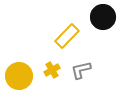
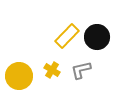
black circle: moved 6 px left, 20 px down
yellow cross: rotated 28 degrees counterclockwise
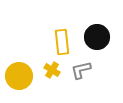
yellow rectangle: moved 5 px left, 6 px down; rotated 50 degrees counterclockwise
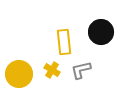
black circle: moved 4 px right, 5 px up
yellow rectangle: moved 2 px right
yellow circle: moved 2 px up
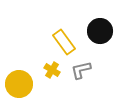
black circle: moved 1 px left, 1 px up
yellow rectangle: rotated 30 degrees counterclockwise
yellow circle: moved 10 px down
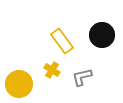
black circle: moved 2 px right, 4 px down
yellow rectangle: moved 2 px left, 1 px up
gray L-shape: moved 1 px right, 7 px down
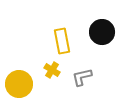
black circle: moved 3 px up
yellow rectangle: rotated 25 degrees clockwise
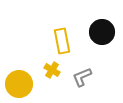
gray L-shape: rotated 10 degrees counterclockwise
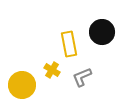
yellow rectangle: moved 7 px right, 3 px down
yellow circle: moved 3 px right, 1 px down
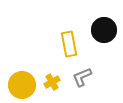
black circle: moved 2 px right, 2 px up
yellow cross: moved 12 px down; rotated 28 degrees clockwise
